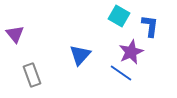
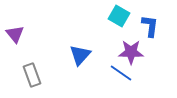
purple star: rotated 25 degrees clockwise
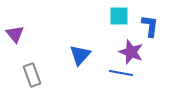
cyan square: rotated 30 degrees counterclockwise
purple star: rotated 20 degrees clockwise
blue line: rotated 25 degrees counterclockwise
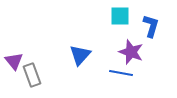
cyan square: moved 1 px right
blue L-shape: moved 1 px right; rotated 10 degrees clockwise
purple triangle: moved 1 px left, 27 px down
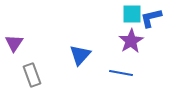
cyan square: moved 12 px right, 2 px up
blue L-shape: moved 8 px up; rotated 120 degrees counterclockwise
purple star: moved 11 px up; rotated 20 degrees clockwise
purple triangle: moved 18 px up; rotated 12 degrees clockwise
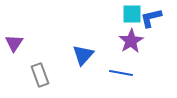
blue triangle: moved 3 px right
gray rectangle: moved 8 px right
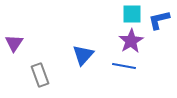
blue L-shape: moved 8 px right, 2 px down
blue line: moved 3 px right, 7 px up
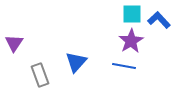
blue L-shape: rotated 60 degrees clockwise
blue triangle: moved 7 px left, 7 px down
